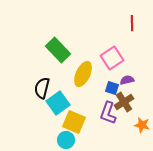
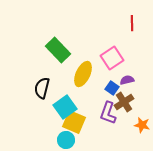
blue square: rotated 16 degrees clockwise
cyan square: moved 7 px right, 4 px down
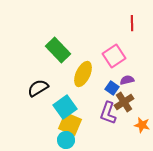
pink square: moved 2 px right, 2 px up
black semicircle: moved 4 px left; rotated 45 degrees clockwise
yellow square: moved 4 px left, 2 px down
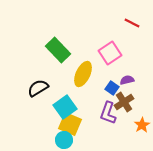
red line: rotated 63 degrees counterclockwise
pink square: moved 4 px left, 3 px up
orange star: rotated 28 degrees clockwise
cyan circle: moved 2 px left
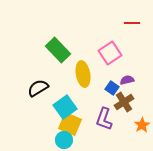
red line: rotated 28 degrees counterclockwise
yellow ellipse: rotated 35 degrees counterclockwise
purple L-shape: moved 4 px left, 6 px down
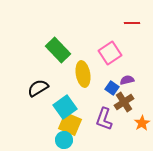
orange star: moved 2 px up
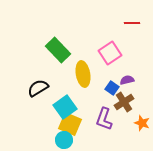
orange star: rotated 21 degrees counterclockwise
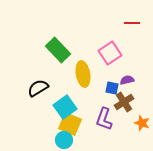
blue square: rotated 24 degrees counterclockwise
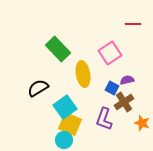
red line: moved 1 px right, 1 px down
green rectangle: moved 1 px up
blue square: rotated 16 degrees clockwise
